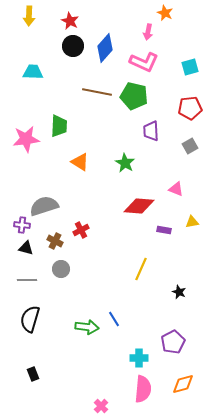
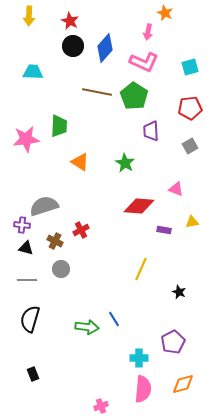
green pentagon: rotated 20 degrees clockwise
pink cross: rotated 24 degrees clockwise
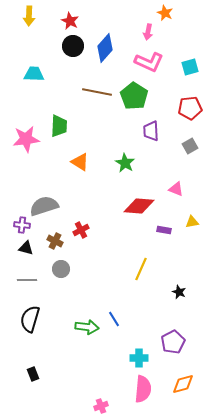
pink L-shape: moved 5 px right
cyan trapezoid: moved 1 px right, 2 px down
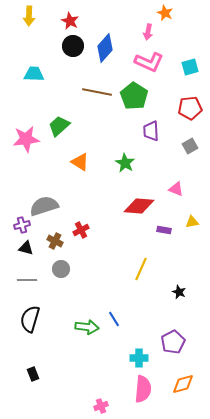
green trapezoid: rotated 135 degrees counterclockwise
purple cross: rotated 21 degrees counterclockwise
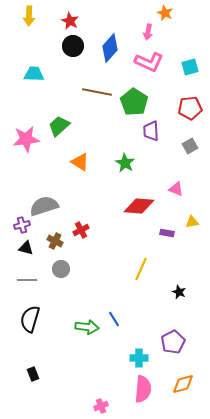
blue diamond: moved 5 px right
green pentagon: moved 6 px down
purple rectangle: moved 3 px right, 3 px down
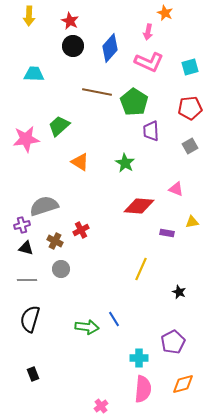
pink cross: rotated 16 degrees counterclockwise
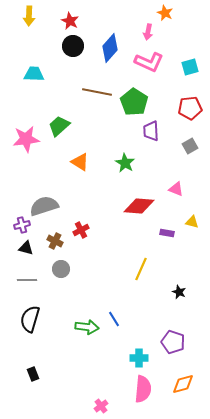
yellow triangle: rotated 24 degrees clockwise
purple pentagon: rotated 25 degrees counterclockwise
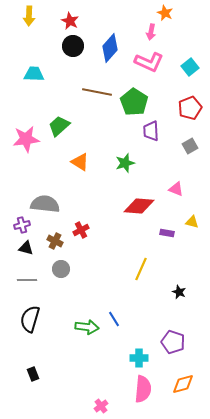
pink arrow: moved 3 px right
cyan square: rotated 24 degrees counterclockwise
red pentagon: rotated 15 degrees counterclockwise
green star: rotated 24 degrees clockwise
gray semicircle: moved 1 px right, 2 px up; rotated 24 degrees clockwise
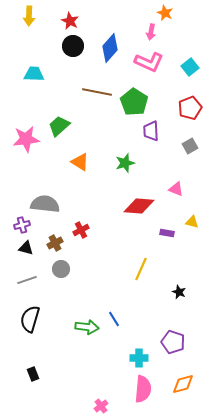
brown cross: moved 2 px down; rotated 35 degrees clockwise
gray line: rotated 18 degrees counterclockwise
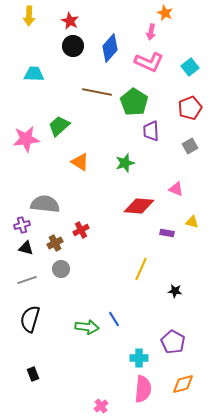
black star: moved 4 px left, 1 px up; rotated 16 degrees counterclockwise
purple pentagon: rotated 10 degrees clockwise
